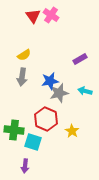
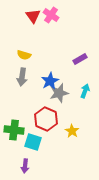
yellow semicircle: rotated 48 degrees clockwise
blue star: rotated 18 degrees counterclockwise
cyan arrow: rotated 96 degrees clockwise
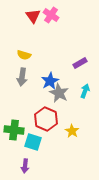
purple rectangle: moved 4 px down
gray star: rotated 30 degrees counterclockwise
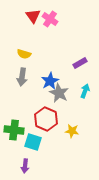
pink cross: moved 1 px left, 4 px down
yellow semicircle: moved 1 px up
yellow star: rotated 24 degrees counterclockwise
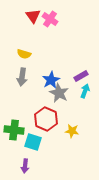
purple rectangle: moved 1 px right, 13 px down
blue star: moved 1 px right, 1 px up
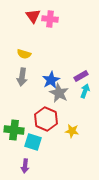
pink cross: rotated 28 degrees counterclockwise
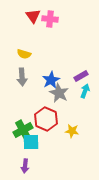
gray arrow: rotated 12 degrees counterclockwise
green cross: moved 9 px right; rotated 36 degrees counterclockwise
cyan square: moved 2 px left; rotated 18 degrees counterclockwise
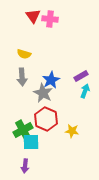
gray star: moved 16 px left
